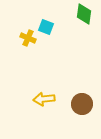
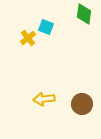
yellow cross: rotated 28 degrees clockwise
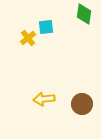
cyan square: rotated 28 degrees counterclockwise
